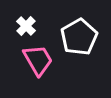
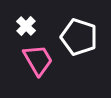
white pentagon: rotated 24 degrees counterclockwise
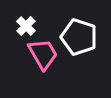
pink trapezoid: moved 5 px right, 6 px up
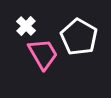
white pentagon: rotated 12 degrees clockwise
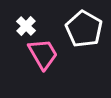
white pentagon: moved 5 px right, 8 px up
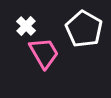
pink trapezoid: moved 1 px right, 1 px up
